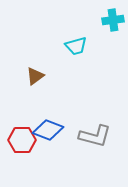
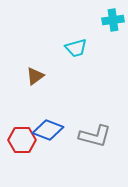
cyan trapezoid: moved 2 px down
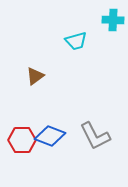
cyan cross: rotated 10 degrees clockwise
cyan trapezoid: moved 7 px up
blue diamond: moved 2 px right, 6 px down
gray L-shape: rotated 48 degrees clockwise
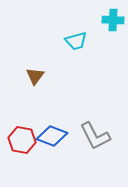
brown triangle: rotated 18 degrees counterclockwise
blue diamond: moved 2 px right
red hexagon: rotated 12 degrees clockwise
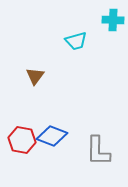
gray L-shape: moved 3 px right, 15 px down; rotated 28 degrees clockwise
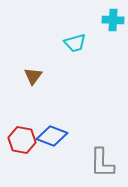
cyan trapezoid: moved 1 px left, 2 px down
brown triangle: moved 2 px left
gray L-shape: moved 4 px right, 12 px down
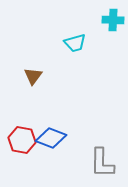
blue diamond: moved 1 px left, 2 px down
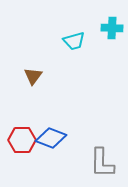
cyan cross: moved 1 px left, 8 px down
cyan trapezoid: moved 1 px left, 2 px up
red hexagon: rotated 12 degrees counterclockwise
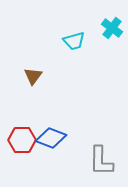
cyan cross: rotated 35 degrees clockwise
gray L-shape: moved 1 px left, 2 px up
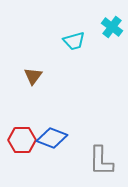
cyan cross: moved 1 px up
blue diamond: moved 1 px right
